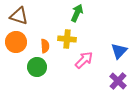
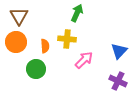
brown triangle: rotated 42 degrees clockwise
green circle: moved 1 px left, 2 px down
purple cross: rotated 18 degrees counterclockwise
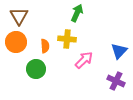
purple cross: moved 2 px left
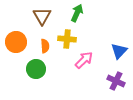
brown triangle: moved 23 px right
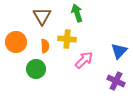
green arrow: rotated 42 degrees counterclockwise
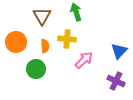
green arrow: moved 1 px left, 1 px up
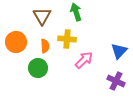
green circle: moved 2 px right, 1 px up
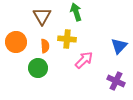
blue triangle: moved 5 px up
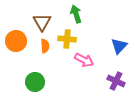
green arrow: moved 2 px down
brown triangle: moved 6 px down
orange circle: moved 1 px up
pink arrow: rotated 72 degrees clockwise
green circle: moved 3 px left, 14 px down
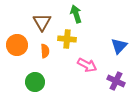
orange circle: moved 1 px right, 4 px down
orange semicircle: moved 5 px down
pink arrow: moved 3 px right, 5 px down
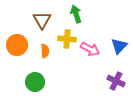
brown triangle: moved 2 px up
pink arrow: moved 3 px right, 16 px up
